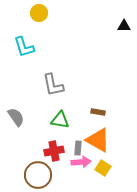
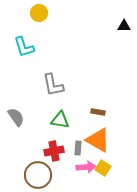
pink arrow: moved 5 px right, 5 px down
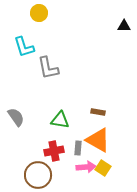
gray L-shape: moved 5 px left, 17 px up
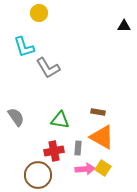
gray L-shape: rotated 20 degrees counterclockwise
orange triangle: moved 4 px right, 3 px up
pink arrow: moved 1 px left, 2 px down
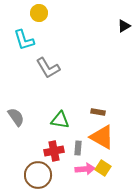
black triangle: rotated 32 degrees counterclockwise
cyan L-shape: moved 7 px up
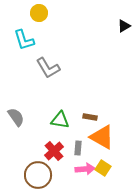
brown rectangle: moved 8 px left, 5 px down
red cross: rotated 30 degrees counterclockwise
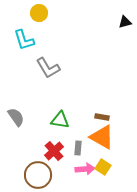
black triangle: moved 1 px right, 4 px up; rotated 16 degrees clockwise
brown rectangle: moved 12 px right
yellow square: moved 1 px up
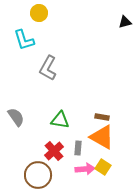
gray L-shape: rotated 60 degrees clockwise
